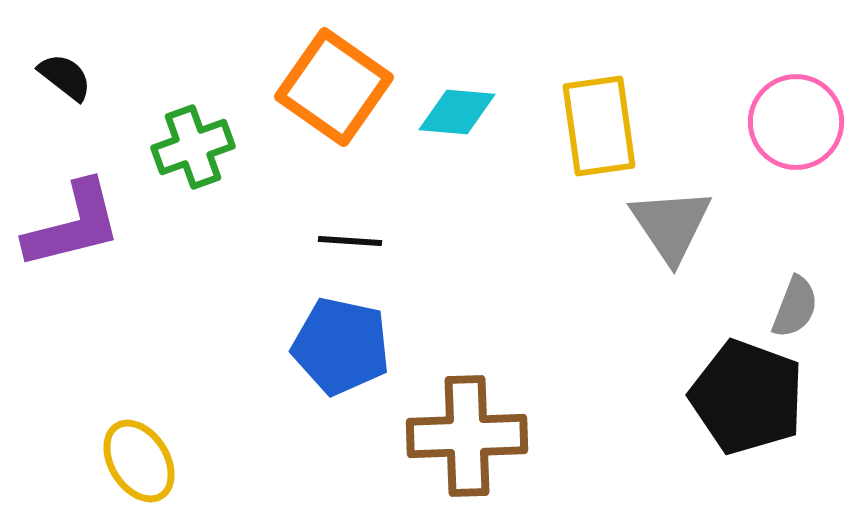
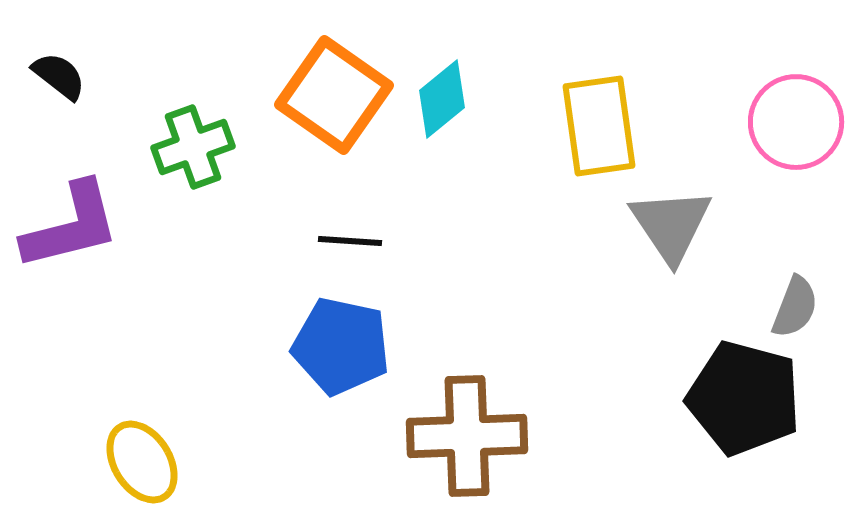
black semicircle: moved 6 px left, 1 px up
orange square: moved 8 px down
cyan diamond: moved 15 px left, 13 px up; rotated 44 degrees counterclockwise
purple L-shape: moved 2 px left, 1 px down
black pentagon: moved 3 px left, 1 px down; rotated 5 degrees counterclockwise
yellow ellipse: moved 3 px right, 1 px down
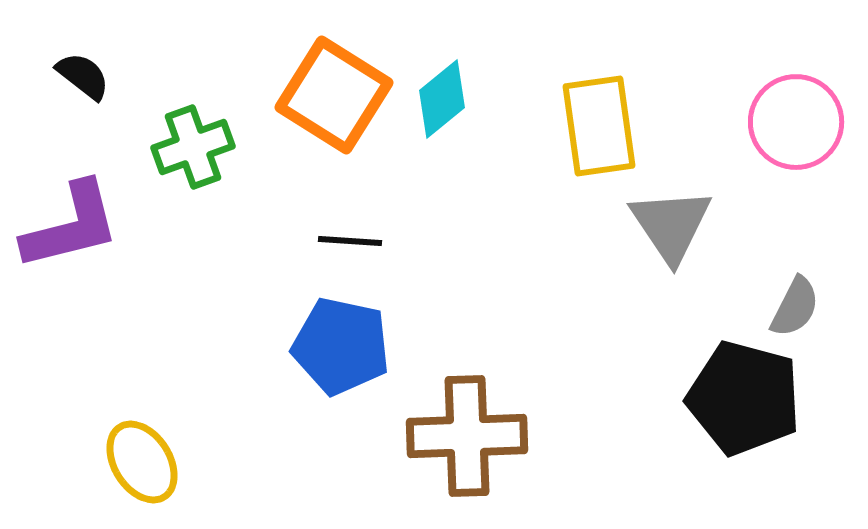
black semicircle: moved 24 px right
orange square: rotated 3 degrees counterclockwise
gray semicircle: rotated 6 degrees clockwise
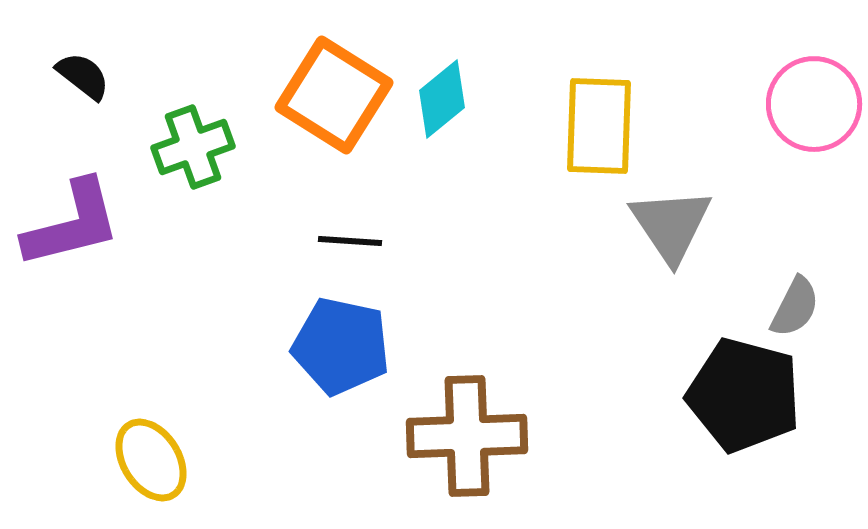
pink circle: moved 18 px right, 18 px up
yellow rectangle: rotated 10 degrees clockwise
purple L-shape: moved 1 px right, 2 px up
black pentagon: moved 3 px up
yellow ellipse: moved 9 px right, 2 px up
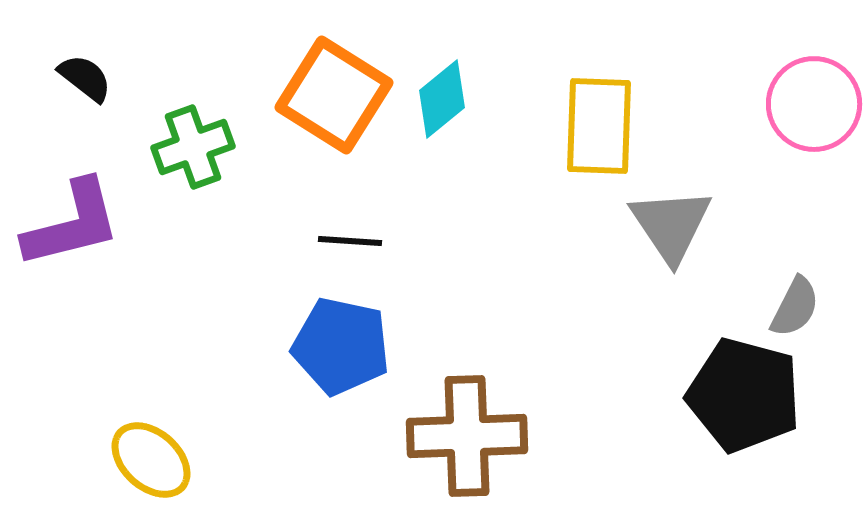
black semicircle: moved 2 px right, 2 px down
yellow ellipse: rotated 16 degrees counterclockwise
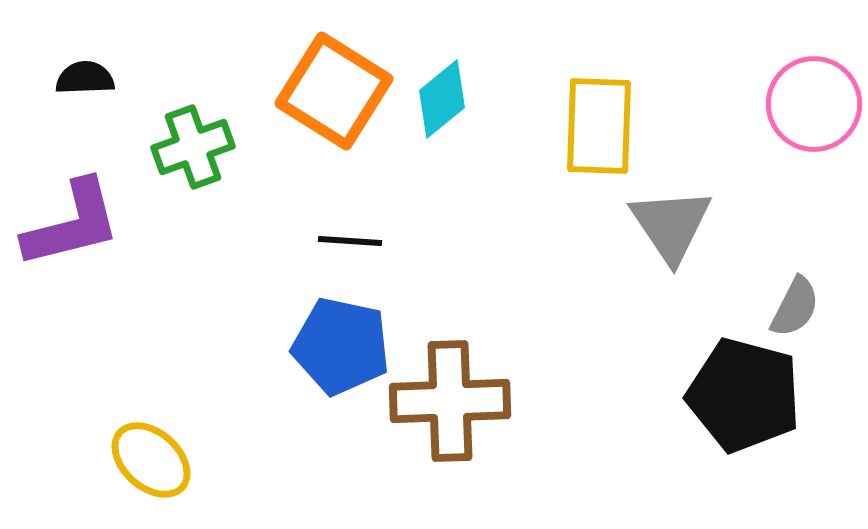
black semicircle: rotated 40 degrees counterclockwise
orange square: moved 4 px up
brown cross: moved 17 px left, 35 px up
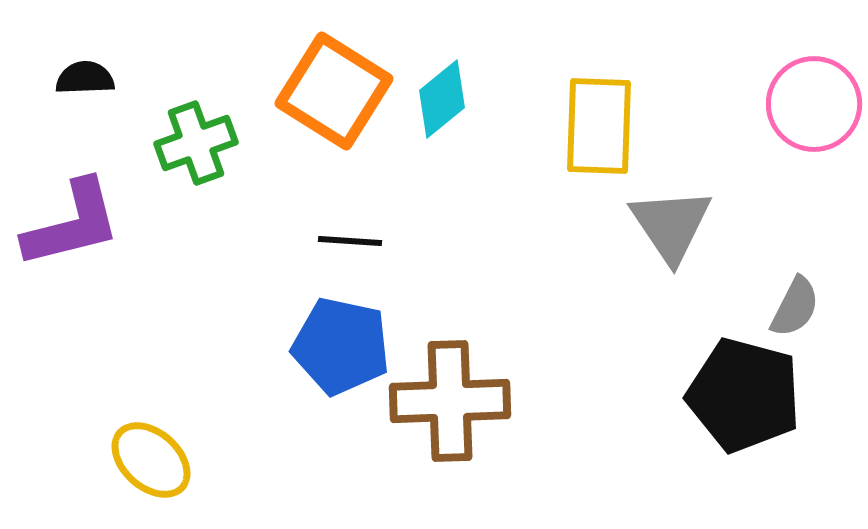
green cross: moved 3 px right, 4 px up
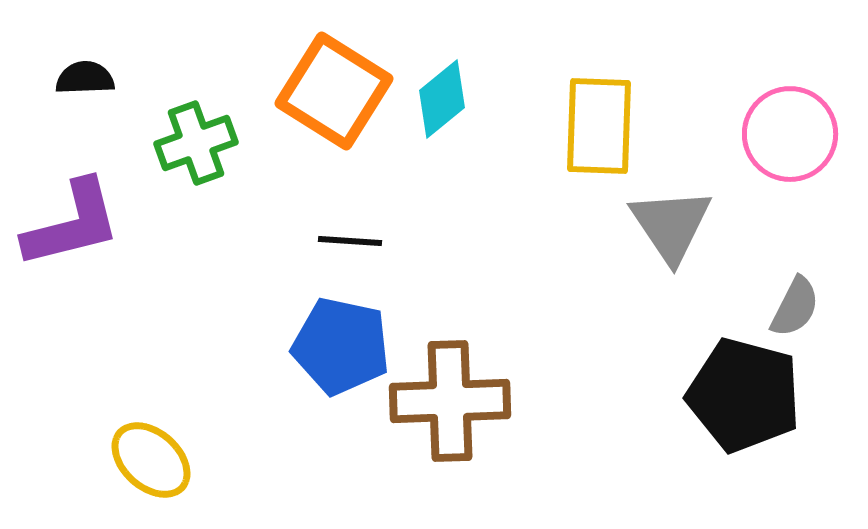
pink circle: moved 24 px left, 30 px down
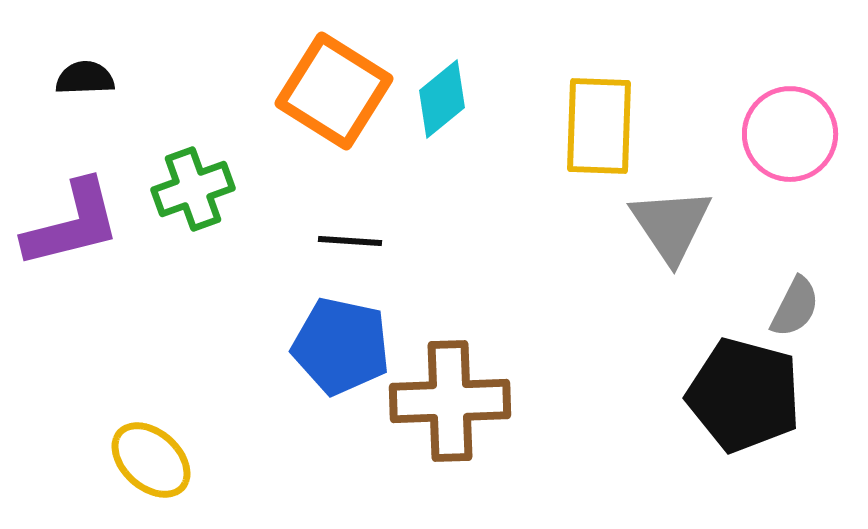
green cross: moved 3 px left, 46 px down
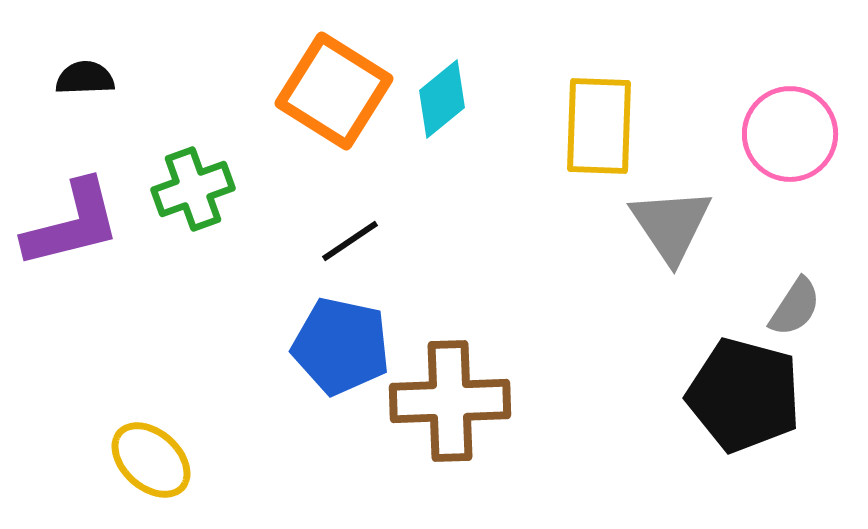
black line: rotated 38 degrees counterclockwise
gray semicircle: rotated 6 degrees clockwise
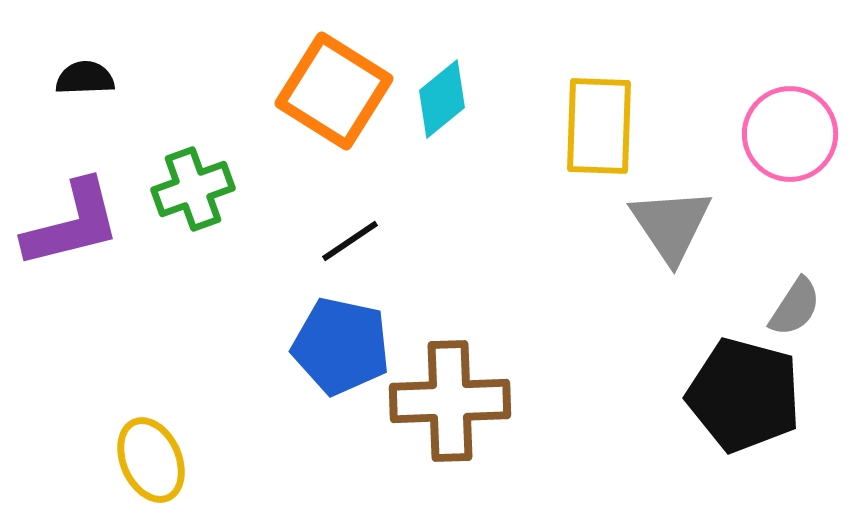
yellow ellipse: rotated 24 degrees clockwise
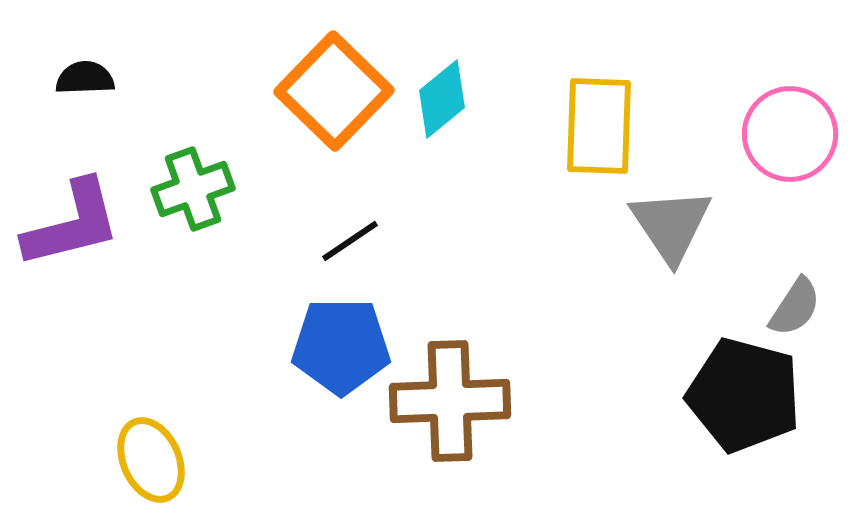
orange square: rotated 12 degrees clockwise
blue pentagon: rotated 12 degrees counterclockwise
